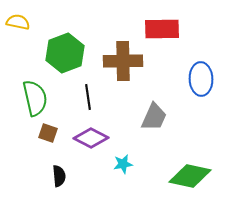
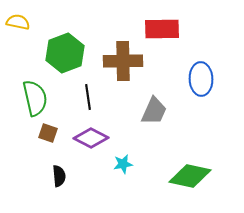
gray trapezoid: moved 6 px up
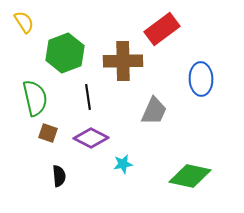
yellow semicircle: moved 6 px right; rotated 45 degrees clockwise
red rectangle: rotated 36 degrees counterclockwise
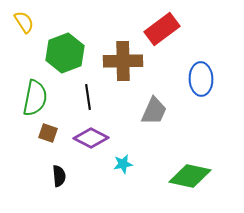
green semicircle: rotated 24 degrees clockwise
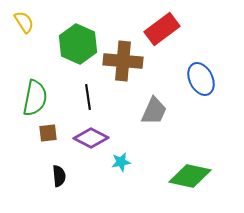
green hexagon: moved 13 px right, 9 px up; rotated 15 degrees counterclockwise
brown cross: rotated 6 degrees clockwise
blue ellipse: rotated 24 degrees counterclockwise
brown square: rotated 24 degrees counterclockwise
cyan star: moved 2 px left, 2 px up
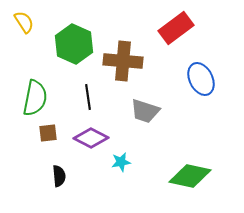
red rectangle: moved 14 px right, 1 px up
green hexagon: moved 4 px left
gray trapezoid: moved 9 px left; rotated 84 degrees clockwise
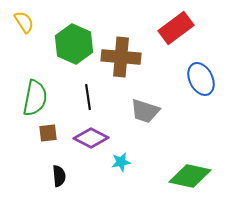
brown cross: moved 2 px left, 4 px up
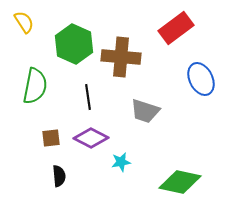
green semicircle: moved 12 px up
brown square: moved 3 px right, 5 px down
green diamond: moved 10 px left, 6 px down
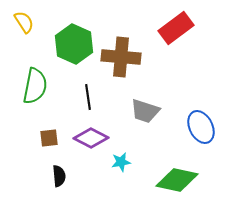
blue ellipse: moved 48 px down
brown square: moved 2 px left
green diamond: moved 3 px left, 2 px up
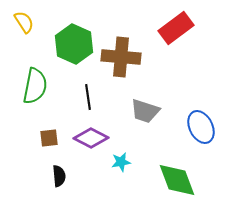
green diamond: rotated 57 degrees clockwise
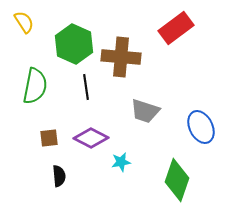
black line: moved 2 px left, 10 px up
green diamond: rotated 39 degrees clockwise
